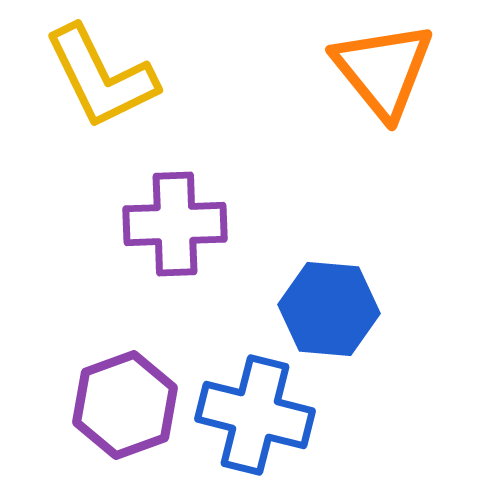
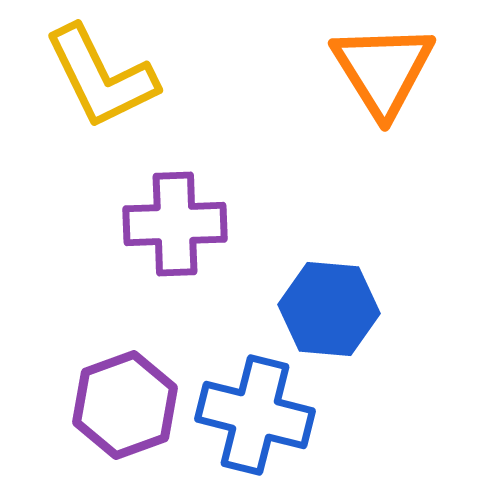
orange triangle: rotated 7 degrees clockwise
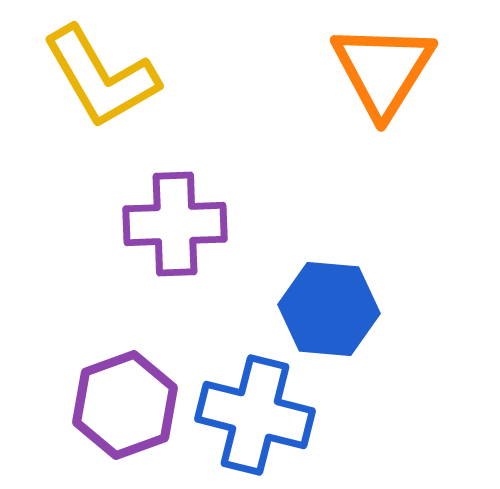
orange triangle: rotated 4 degrees clockwise
yellow L-shape: rotated 4 degrees counterclockwise
